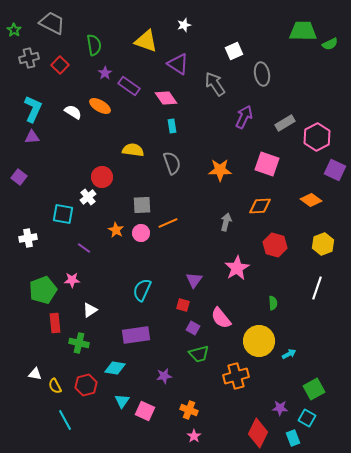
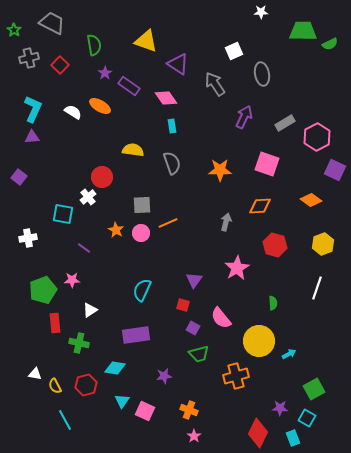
white star at (184, 25): moved 77 px right, 13 px up; rotated 16 degrees clockwise
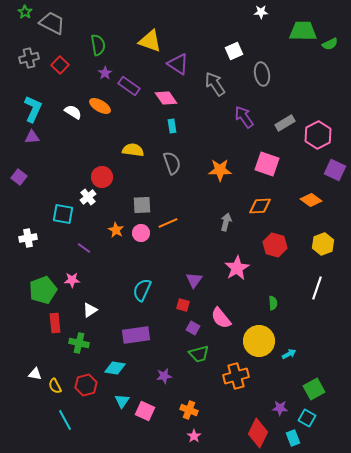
green star at (14, 30): moved 11 px right, 18 px up
yellow triangle at (146, 41): moved 4 px right
green semicircle at (94, 45): moved 4 px right
purple arrow at (244, 117): rotated 60 degrees counterclockwise
pink hexagon at (317, 137): moved 1 px right, 2 px up
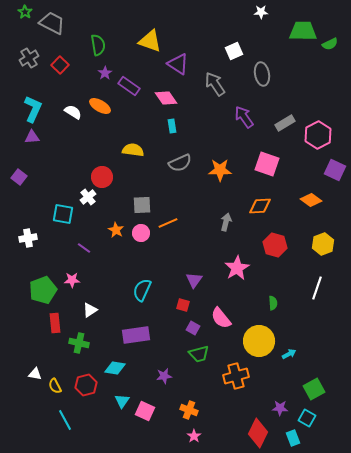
gray cross at (29, 58): rotated 18 degrees counterclockwise
gray semicircle at (172, 163): moved 8 px right; rotated 85 degrees clockwise
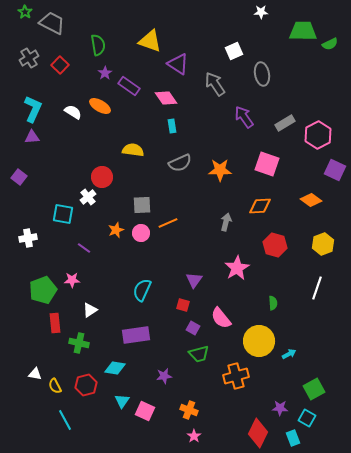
orange star at (116, 230): rotated 21 degrees clockwise
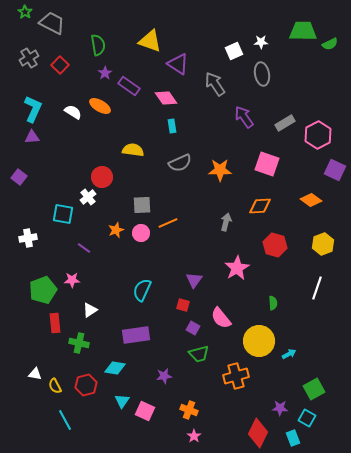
white star at (261, 12): moved 30 px down
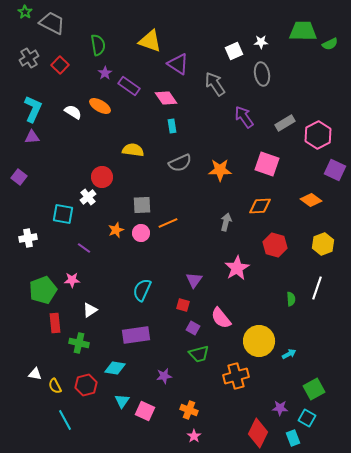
green semicircle at (273, 303): moved 18 px right, 4 px up
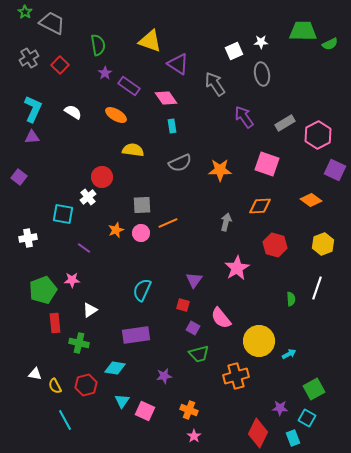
orange ellipse at (100, 106): moved 16 px right, 9 px down
